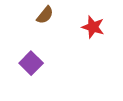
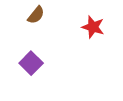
brown semicircle: moved 9 px left
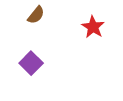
red star: rotated 15 degrees clockwise
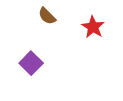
brown semicircle: moved 11 px right, 1 px down; rotated 96 degrees clockwise
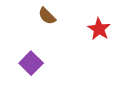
red star: moved 6 px right, 2 px down
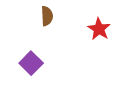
brown semicircle: rotated 138 degrees counterclockwise
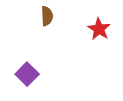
purple square: moved 4 px left, 11 px down
